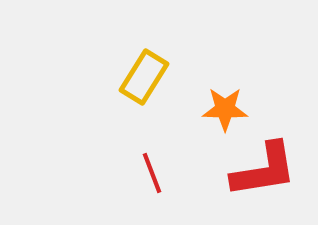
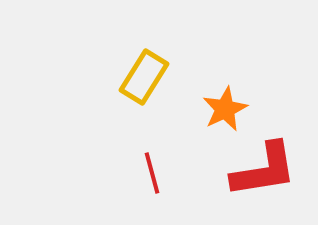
orange star: rotated 27 degrees counterclockwise
red line: rotated 6 degrees clockwise
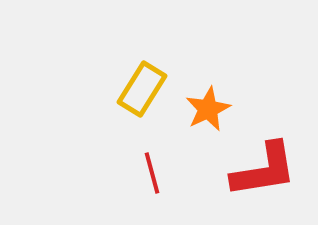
yellow rectangle: moved 2 px left, 12 px down
orange star: moved 17 px left
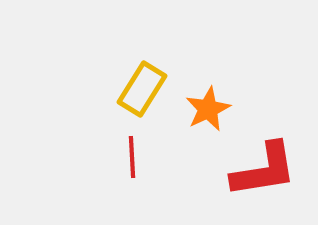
red line: moved 20 px left, 16 px up; rotated 12 degrees clockwise
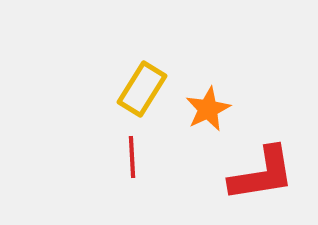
red L-shape: moved 2 px left, 4 px down
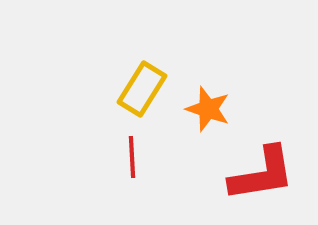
orange star: rotated 27 degrees counterclockwise
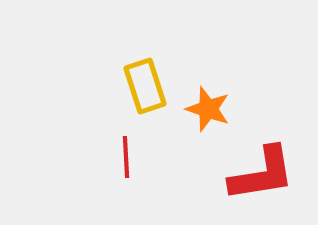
yellow rectangle: moved 3 px right, 3 px up; rotated 50 degrees counterclockwise
red line: moved 6 px left
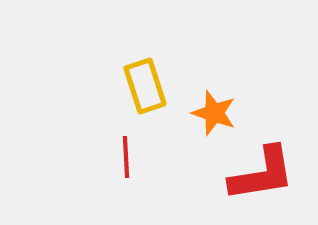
orange star: moved 6 px right, 4 px down
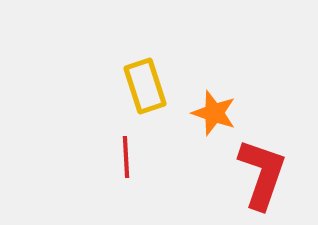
red L-shape: rotated 62 degrees counterclockwise
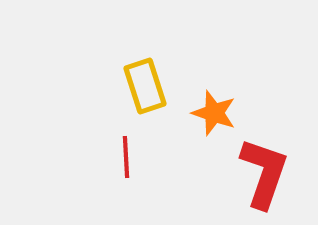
red L-shape: moved 2 px right, 1 px up
